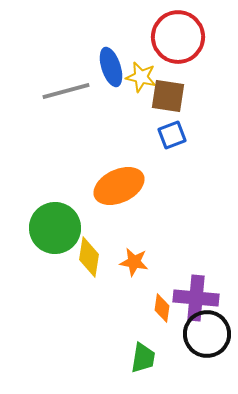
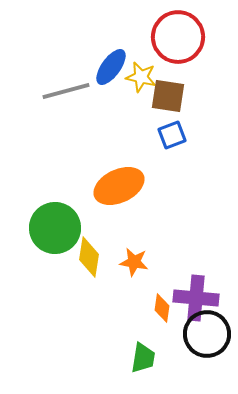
blue ellipse: rotated 54 degrees clockwise
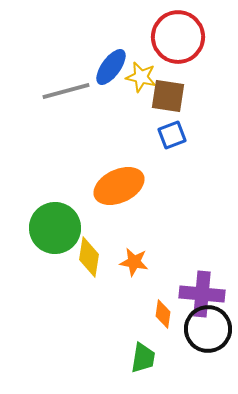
purple cross: moved 6 px right, 4 px up
orange diamond: moved 1 px right, 6 px down
black circle: moved 1 px right, 5 px up
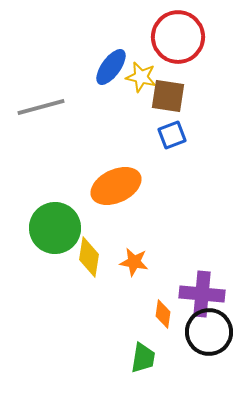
gray line: moved 25 px left, 16 px down
orange ellipse: moved 3 px left
black circle: moved 1 px right, 3 px down
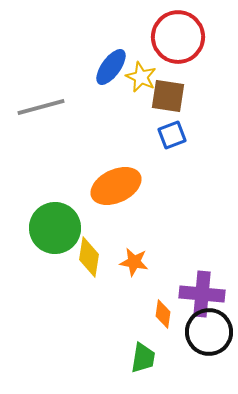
yellow star: rotated 12 degrees clockwise
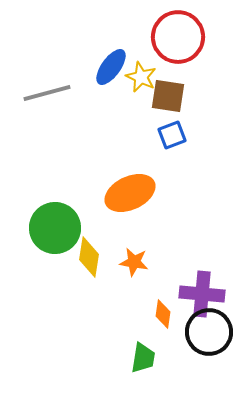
gray line: moved 6 px right, 14 px up
orange ellipse: moved 14 px right, 7 px down
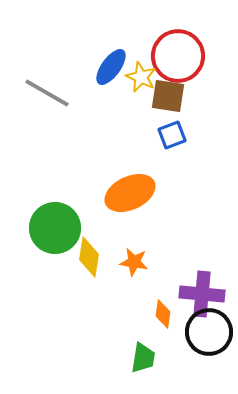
red circle: moved 19 px down
gray line: rotated 45 degrees clockwise
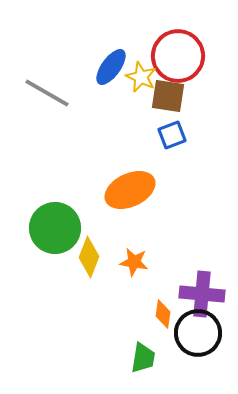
orange ellipse: moved 3 px up
yellow diamond: rotated 12 degrees clockwise
black circle: moved 11 px left, 1 px down
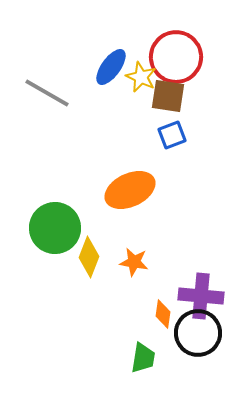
red circle: moved 2 px left, 1 px down
purple cross: moved 1 px left, 2 px down
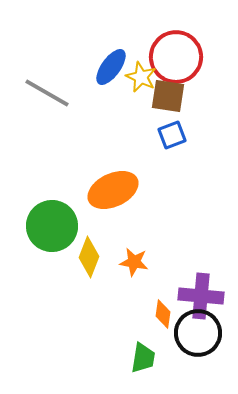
orange ellipse: moved 17 px left
green circle: moved 3 px left, 2 px up
